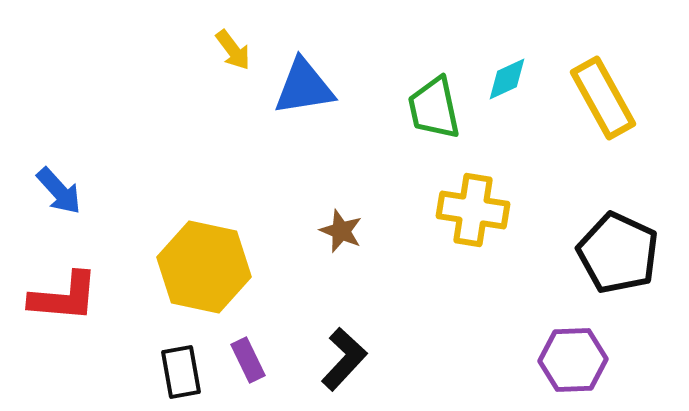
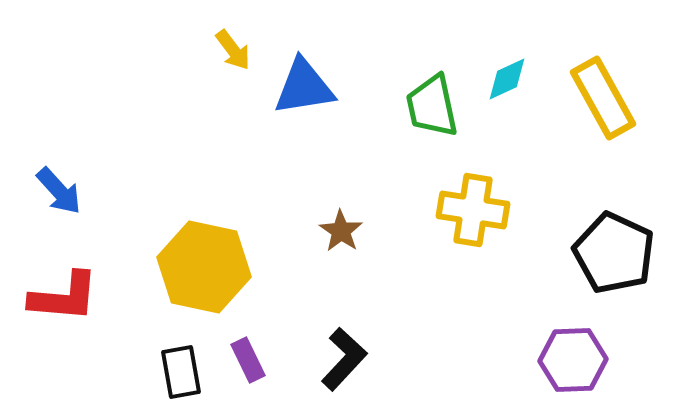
green trapezoid: moved 2 px left, 2 px up
brown star: rotated 12 degrees clockwise
black pentagon: moved 4 px left
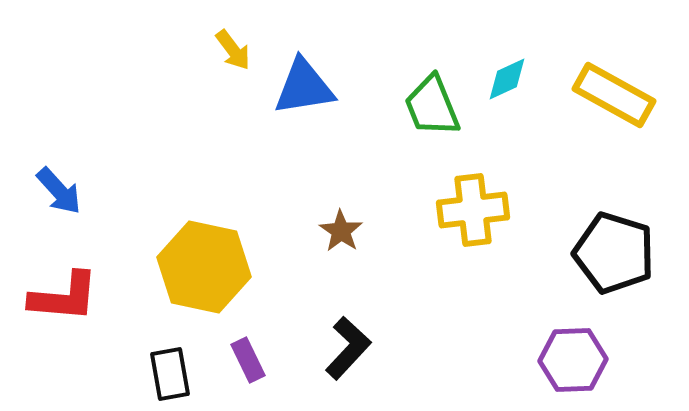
yellow rectangle: moved 11 px right, 3 px up; rotated 32 degrees counterclockwise
green trapezoid: rotated 10 degrees counterclockwise
yellow cross: rotated 16 degrees counterclockwise
black pentagon: rotated 8 degrees counterclockwise
black L-shape: moved 4 px right, 11 px up
black rectangle: moved 11 px left, 2 px down
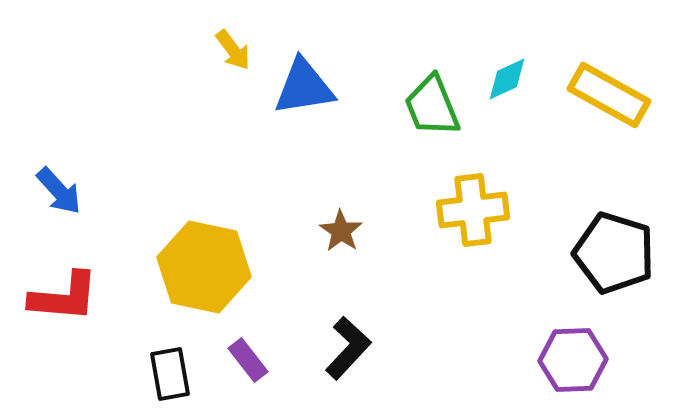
yellow rectangle: moved 5 px left
purple rectangle: rotated 12 degrees counterclockwise
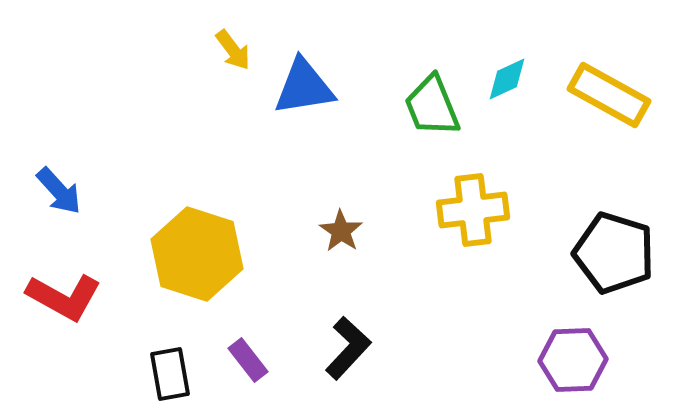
yellow hexagon: moved 7 px left, 13 px up; rotated 6 degrees clockwise
red L-shape: rotated 24 degrees clockwise
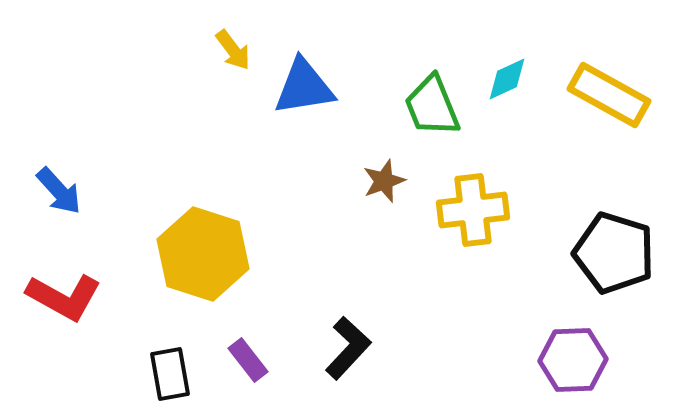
brown star: moved 43 px right, 50 px up; rotated 18 degrees clockwise
yellow hexagon: moved 6 px right
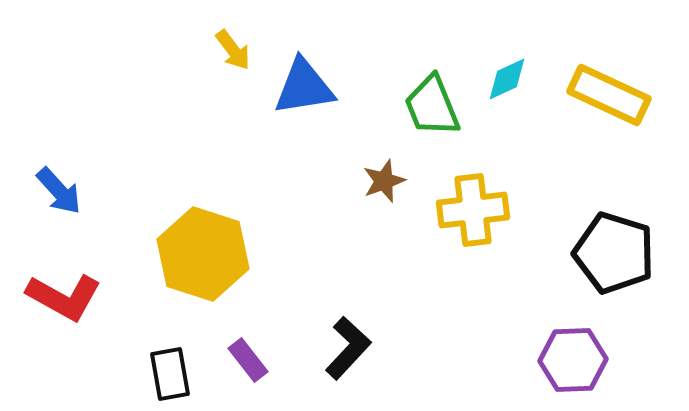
yellow rectangle: rotated 4 degrees counterclockwise
